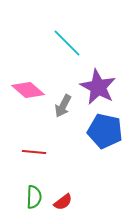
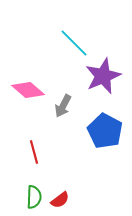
cyan line: moved 7 px right
purple star: moved 5 px right, 11 px up; rotated 21 degrees clockwise
blue pentagon: rotated 16 degrees clockwise
red line: rotated 70 degrees clockwise
red semicircle: moved 3 px left, 2 px up
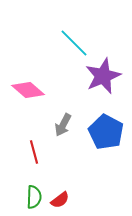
gray arrow: moved 19 px down
blue pentagon: moved 1 px right, 1 px down
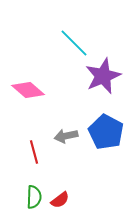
gray arrow: moved 3 px right, 11 px down; rotated 50 degrees clockwise
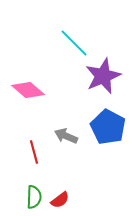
blue pentagon: moved 2 px right, 5 px up
gray arrow: rotated 35 degrees clockwise
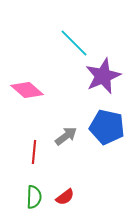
pink diamond: moved 1 px left
blue pentagon: moved 1 px left; rotated 16 degrees counterclockwise
gray arrow: rotated 120 degrees clockwise
red line: rotated 20 degrees clockwise
red semicircle: moved 5 px right, 3 px up
